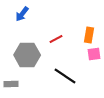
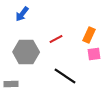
orange rectangle: rotated 14 degrees clockwise
gray hexagon: moved 1 px left, 3 px up
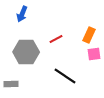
blue arrow: rotated 14 degrees counterclockwise
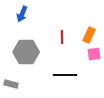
red line: moved 6 px right, 2 px up; rotated 64 degrees counterclockwise
black line: moved 1 px up; rotated 35 degrees counterclockwise
gray rectangle: rotated 16 degrees clockwise
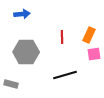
blue arrow: rotated 119 degrees counterclockwise
black line: rotated 15 degrees counterclockwise
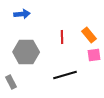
orange rectangle: rotated 63 degrees counterclockwise
pink square: moved 1 px down
gray rectangle: moved 2 px up; rotated 48 degrees clockwise
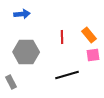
pink square: moved 1 px left
black line: moved 2 px right
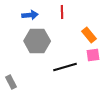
blue arrow: moved 8 px right, 1 px down
red line: moved 25 px up
gray hexagon: moved 11 px right, 11 px up
black line: moved 2 px left, 8 px up
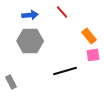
red line: rotated 40 degrees counterclockwise
orange rectangle: moved 1 px down
gray hexagon: moved 7 px left
black line: moved 4 px down
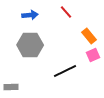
red line: moved 4 px right
gray hexagon: moved 4 px down
pink square: rotated 16 degrees counterclockwise
black line: rotated 10 degrees counterclockwise
gray rectangle: moved 5 px down; rotated 64 degrees counterclockwise
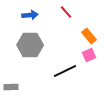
pink square: moved 4 px left
